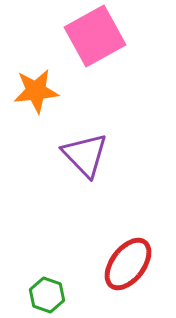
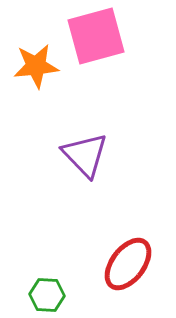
pink square: moved 1 px right; rotated 14 degrees clockwise
orange star: moved 25 px up
green hexagon: rotated 16 degrees counterclockwise
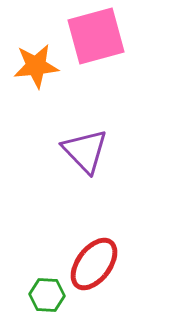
purple triangle: moved 4 px up
red ellipse: moved 34 px left
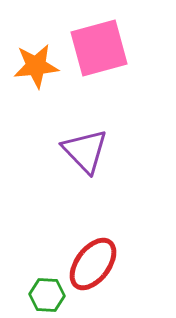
pink square: moved 3 px right, 12 px down
red ellipse: moved 1 px left
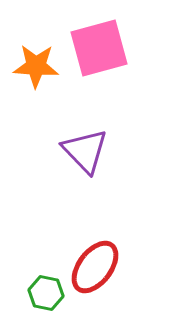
orange star: rotated 9 degrees clockwise
red ellipse: moved 2 px right, 3 px down
green hexagon: moved 1 px left, 2 px up; rotated 8 degrees clockwise
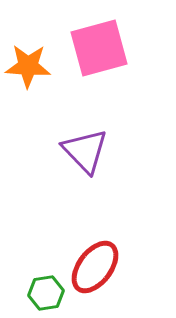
orange star: moved 8 px left
green hexagon: rotated 20 degrees counterclockwise
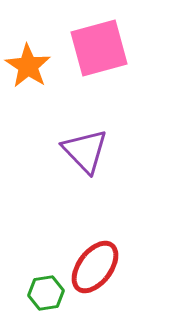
orange star: rotated 30 degrees clockwise
